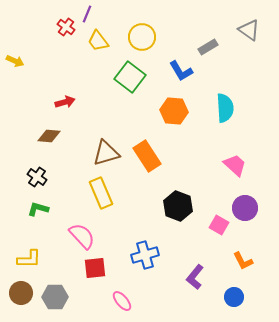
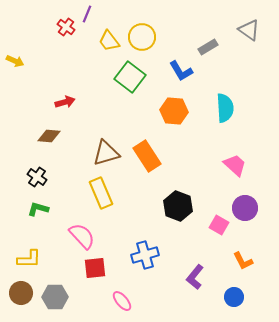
yellow trapezoid: moved 11 px right
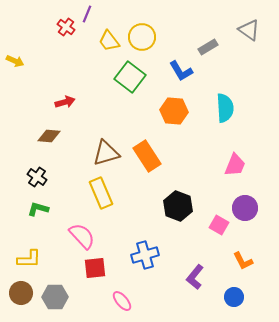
pink trapezoid: rotated 70 degrees clockwise
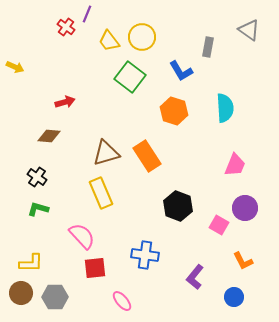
gray rectangle: rotated 48 degrees counterclockwise
yellow arrow: moved 6 px down
orange hexagon: rotated 12 degrees clockwise
blue cross: rotated 24 degrees clockwise
yellow L-shape: moved 2 px right, 4 px down
